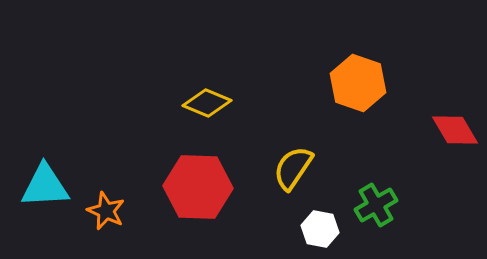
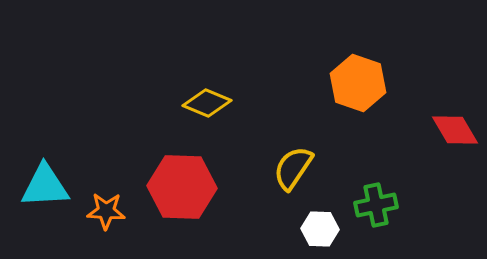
red hexagon: moved 16 px left
green cross: rotated 18 degrees clockwise
orange star: rotated 21 degrees counterclockwise
white hexagon: rotated 9 degrees counterclockwise
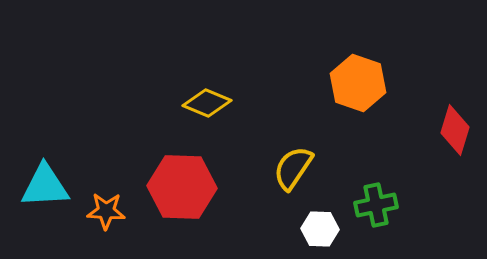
red diamond: rotated 48 degrees clockwise
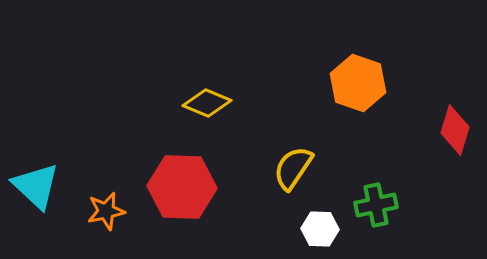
cyan triangle: moved 9 px left; rotated 46 degrees clockwise
orange star: rotated 15 degrees counterclockwise
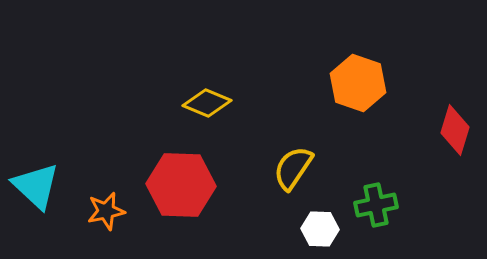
red hexagon: moved 1 px left, 2 px up
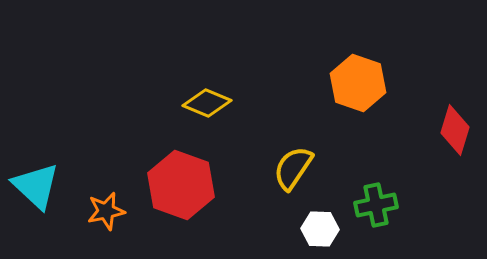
red hexagon: rotated 18 degrees clockwise
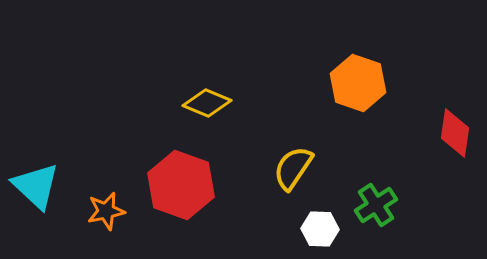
red diamond: moved 3 px down; rotated 9 degrees counterclockwise
green cross: rotated 21 degrees counterclockwise
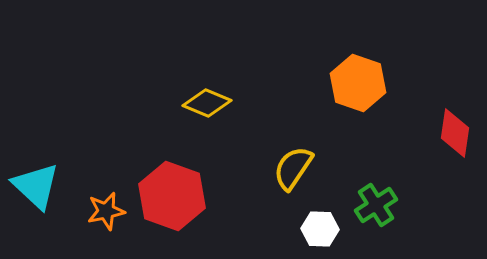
red hexagon: moved 9 px left, 11 px down
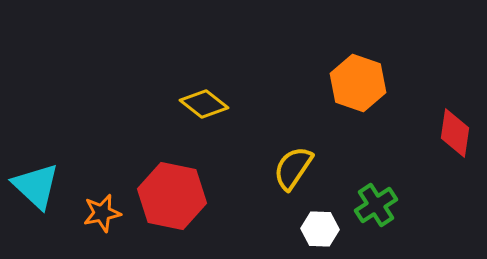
yellow diamond: moved 3 px left, 1 px down; rotated 15 degrees clockwise
red hexagon: rotated 8 degrees counterclockwise
orange star: moved 4 px left, 2 px down
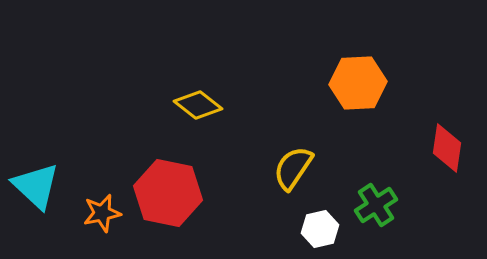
orange hexagon: rotated 22 degrees counterclockwise
yellow diamond: moved 6 px left, 1 px down
red diamond: moved 8 px left, 15 px down
red hexagon: moved 4 px left, 3 px up
white hexagon: rotated 15 degrees counterclockwise
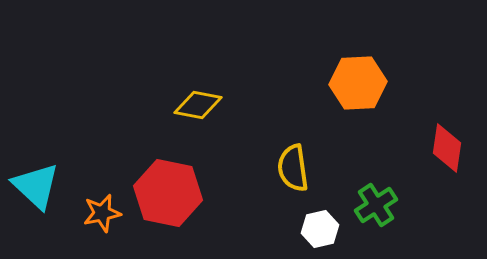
yellow diamond: rotated 27 degrees counterclockwise
yellow semicircle: rotated 42 degrees counterclockwise
